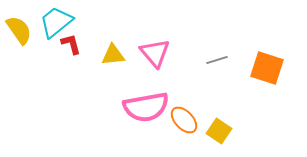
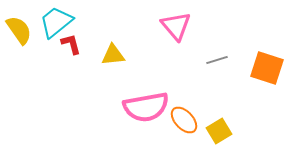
pink triangle: moved 21 px right, 27 px up
yellow square: rotated 25 degrees clockwise
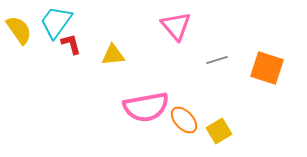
cyan trapezoid: rotated 15 degrees counterclockwise
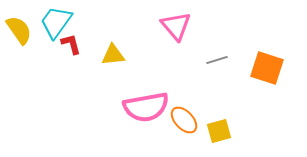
yellow square: rotated 15 degrees clockwise
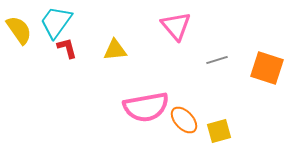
red L-shape: moved 4 px left, 4 px down
yellow triangle: moved 2 px right, 5 px up
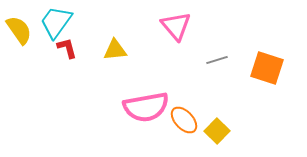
yellow square: moved 2 px left; rotated 30 degrees counterclockwise
